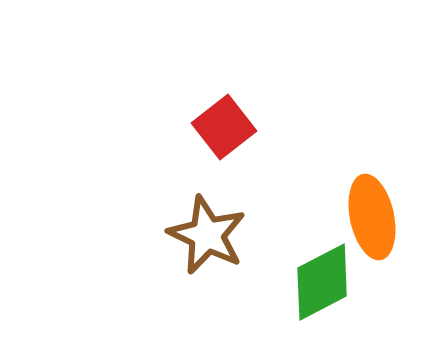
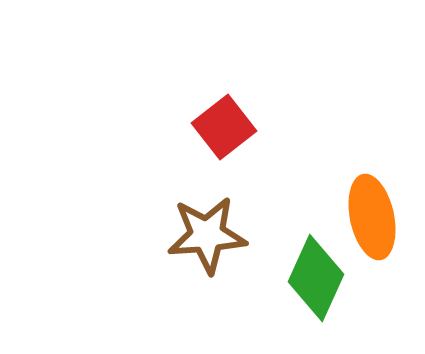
brown star: rotated 30 degrees counterclockwise
green diamond: moved 6 px left, 4 px up; rotated 38 degrees counterclockwise
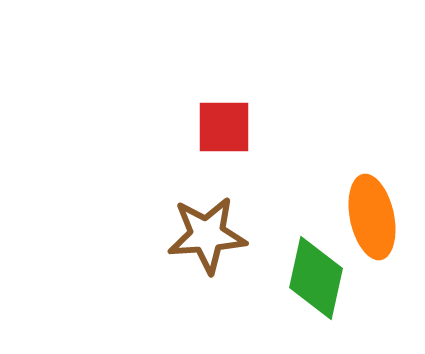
red square: rotated 38 degrees clockwise
green diamond: rotated 12 degrees counterclockwise
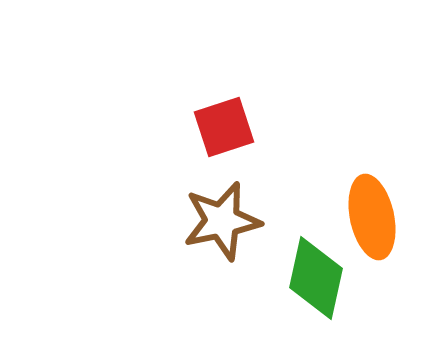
red square: rotated 18 degrees counterclockwise
brown star: moved 15 px right, 14 px up; rotated 8 degrees counterclockwise
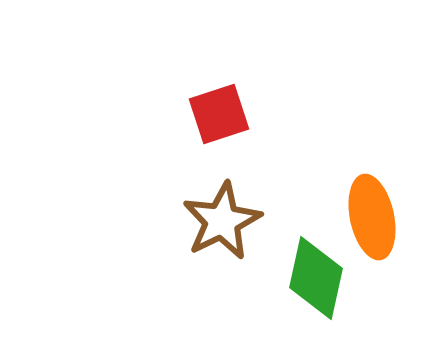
red square: moved 5 px left, 13 px up
brown star: rotated 14 degrees counterclockwise
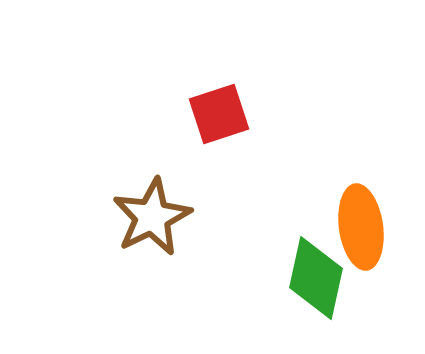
orange ellipse: moved 11 px left, 10 px down; rotated 4 degrees clockwise
brown star: moved 70 px left, 4 px up
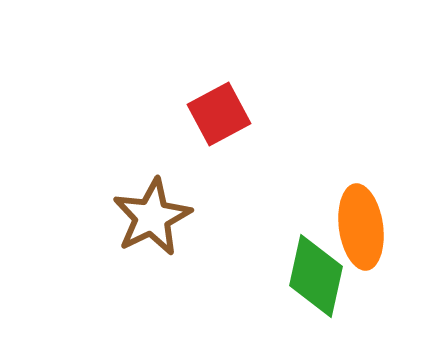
red square: rotated 10 degrees counterclockwise
green diamond: moved 2 px up
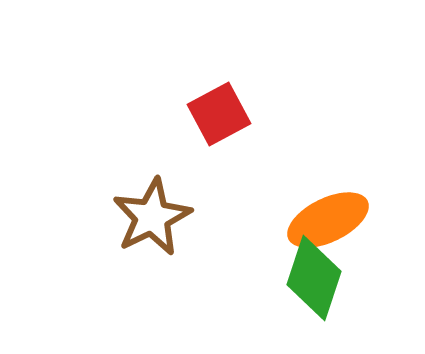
orange ellipse: moved 33 px left, 7 px up; rotated 72 degrees clockwise
green diamond: moved 2 px left, 2 px down; rotated 6 degrees clockwise
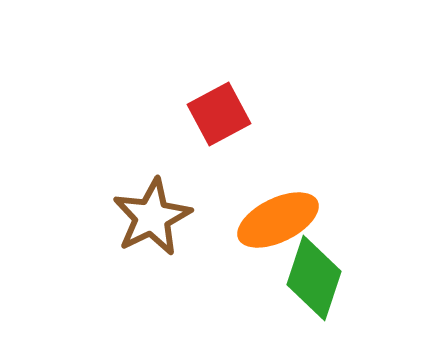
orange ellipse: moved 50 px left
